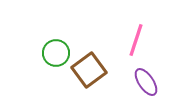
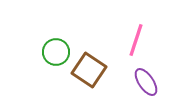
green circle: moved 1 px up
brown square: rotated 20 degrees counterclockwise
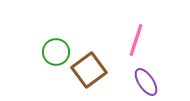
brown square: rotated 20 degrees clockwise
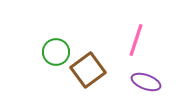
brown square: moved 1 px left
purple ellipse: rotated 36 degrees counterclockwise
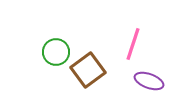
pink line: moved 3 px left, 4 px down
purple ellipse: moved 3 px right, 1 px up
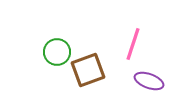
green circle: moved 1 px right
brown square: rotated 16 degrees clockwise
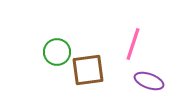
brown square: rotated 12 degrees clockwise
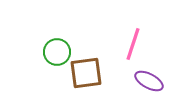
brown square: moved 2 px left, 3 px down
purple ellipse: rotated 8 degrees clockwise
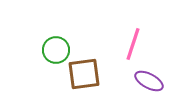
green circle: moved 1 px left, 2 px up
brown square: moved 2 px left, 1 px down
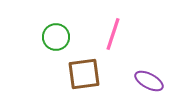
pink line: moved 20 px left, 10 px up
green circle: moved 13 px up
